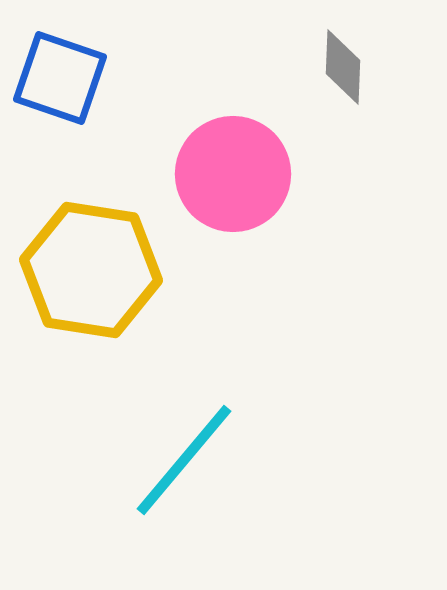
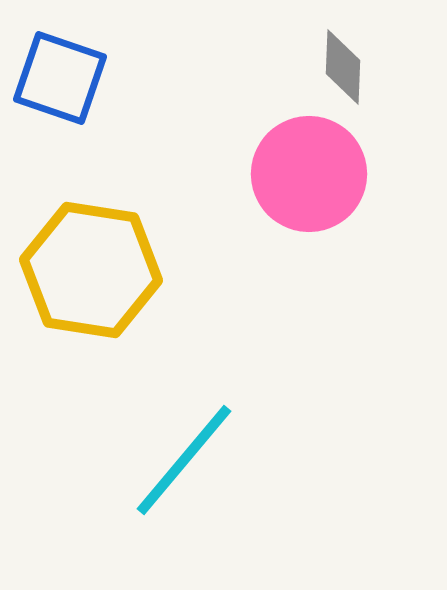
pink circle: moved 76 px right
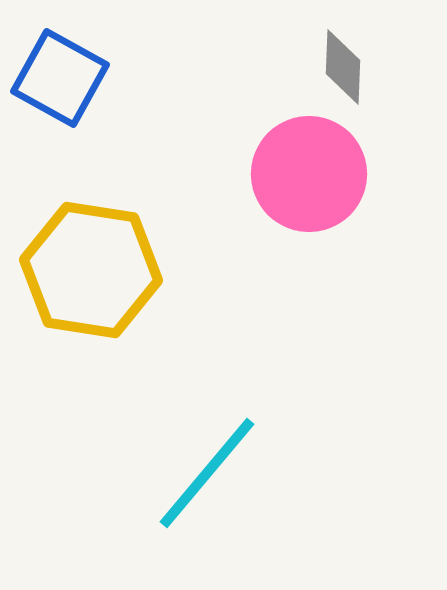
blue square: rotated 10 degrees clockwise
cyan line: moved 23 px right, 13 px down
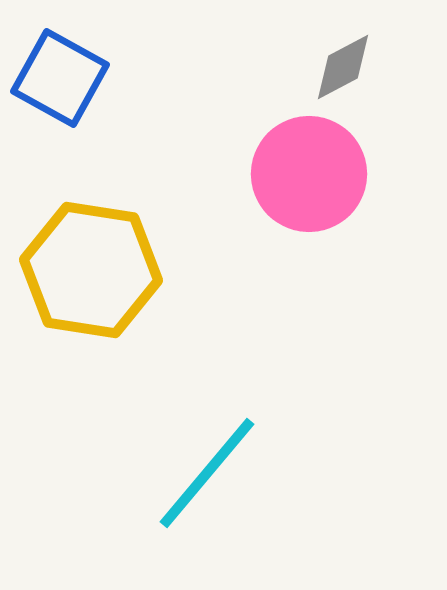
gray diamond: rotated 60 degrees clockwise
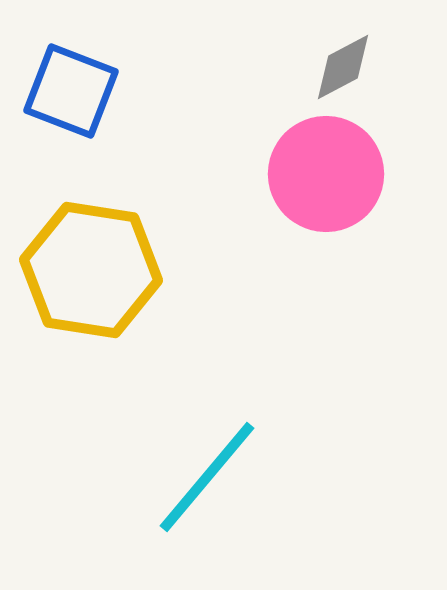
blue square: moved 11 px right, 13 px down; rotated 8 degrees counterclockwise
pink circle: moved 17 px right
cyan line: moved 4 px down
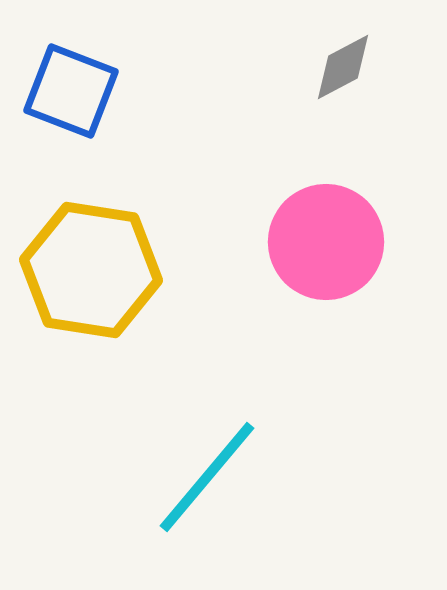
pink circle: moved 68 px down
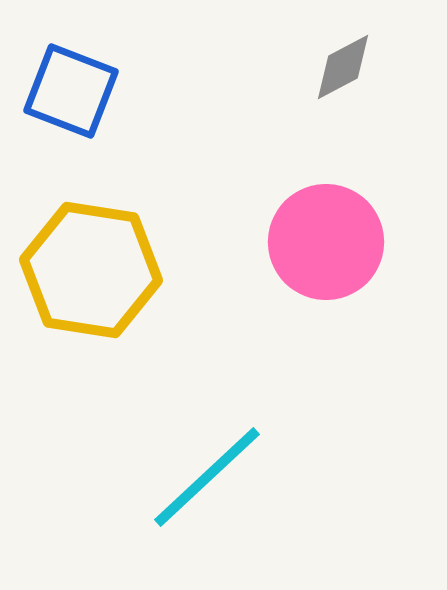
cyan line: rotated 7 degrees clockwise
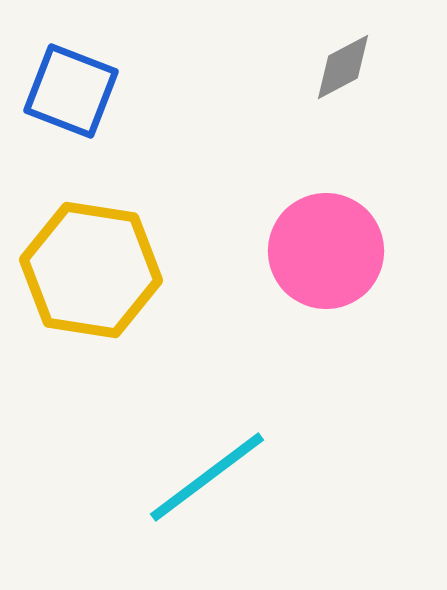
pink circle: moved 9 px down
cyan line: rotated 6 degrees clockwise
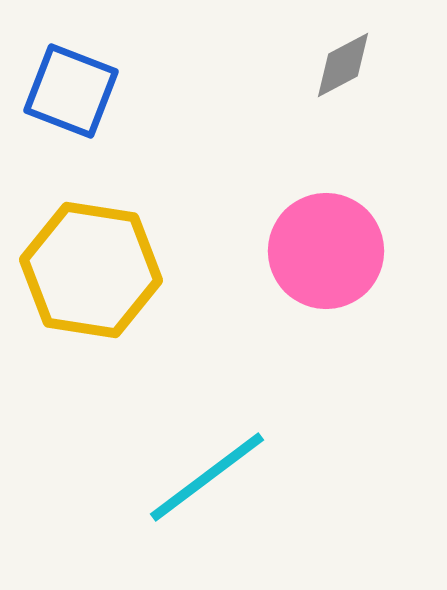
gray diamond: moved 2 px up
